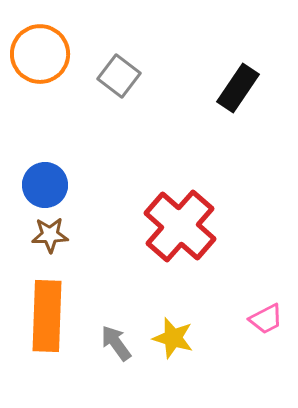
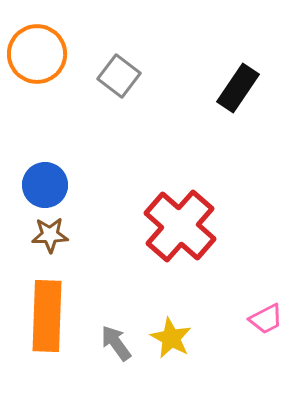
orange circle: moved 3 px left
yellow star: moved 2 px left; rotated 12 degrees clockwise
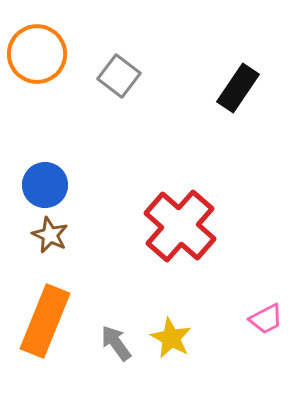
brown star: rotated 27 degrees clockwise
orange rectangle: moved 2 px left, 5 px down; rotated 20 degrees clockwise
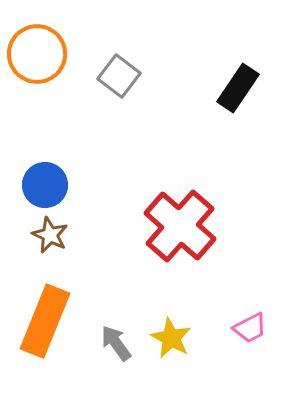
pink trapezoid: moved 16 px left, 9 px down
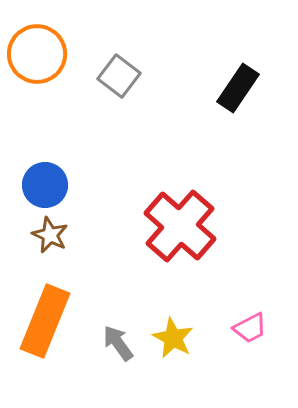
yellow star: moved 2 px right
gray arrow: moved 2 px right
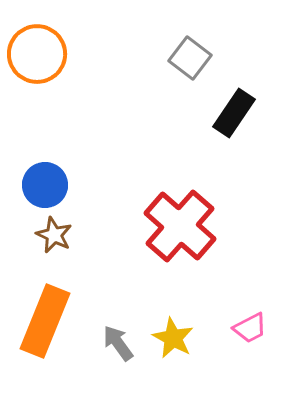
gray square: moved 71 px right, 18 px up
black rectangle: moved 4 px left, 25 px down
brown star: moved 4 px right
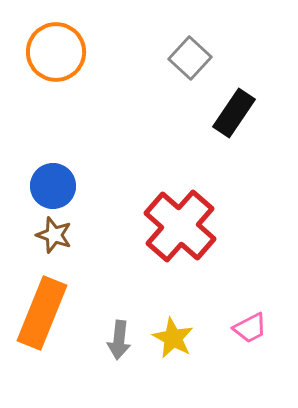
orange circle: moved 19 px right, 2 px up
gray square: rotated 6 degrees clockwise
blue circle: moved 8 px right, 1 px down
brown star: rotated 6 degrees counterclockwise
orange rectangle: moved 3 px left, 8 px up
gray arrow: moved 1 px right, 3 px up; rotated 138 degrees counterclockwise
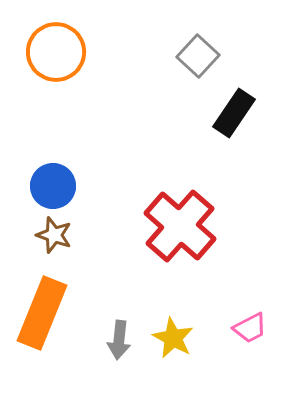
gray square: moved 8 px right, 2 px up
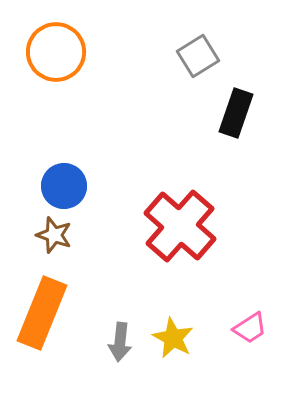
gray square: rotated 15 degrees clockwise
black rectangle: moved 2 px right; rotated 15 degrees counterclockwise
blue circle: moved 11 px right
pink trapezoid: rotated 6 degrees counterclockwise
gray arrow: moved 1 px right, 2 px down
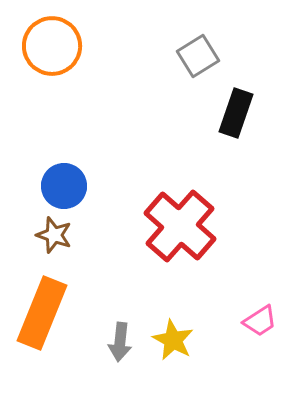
orange circle: moved 4 px left, 6 px up
pink trapezoid: moved 10 px right, 7 px up
yellow star: moved 2 px down
